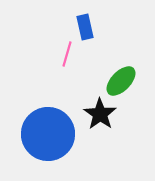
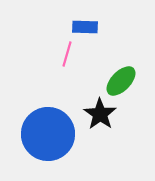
blue rectangle: rotated 75 degrees counterclockwise
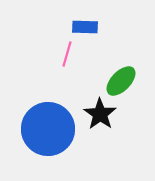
blue circle: moved 5 px up
